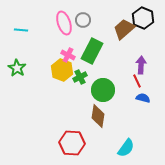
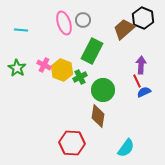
pink cross: moved 24 px left, 10 px down
blue semicircle: moved 1 px right, 6 px up; rotated 40 degrees counterclockwise
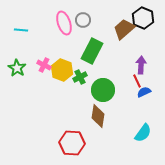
cyan semicircle: moved 17 px right, 15 px up
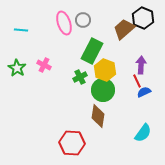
yellow hexagon: moved 43 px right
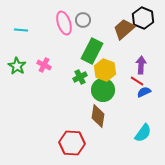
green star: moved 2 px up
red line: rotated 32 degrees counterclockwise
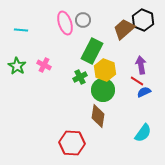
black hexagon: moved 2 px down
pink ellipse: moved 1 px right
purple arrow: rotated 12 degrees counterclockwise
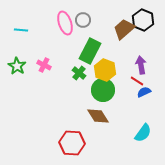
green rectangle: moved 2 px left
green cross: moved 1 px left, 4 px up; rotated 24 degrees counterclockwise
brown diamond: rotated 40 degrees counterclockwise
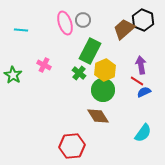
green star: moved 4 px left, 9 px down
yellow hexagon: rotated 15 degrees clockwise
red hexagon: moved 3 px down; rotated 10 degrees counterclockwise
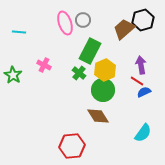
black hexagon: rotated 20 degrees clockwise
cyan line: moved 2 px left, 2 px down
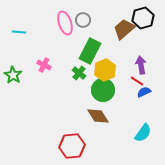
black hexagon: moved 2 px up
